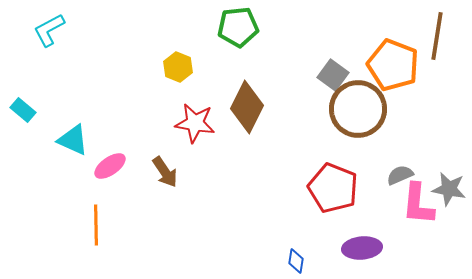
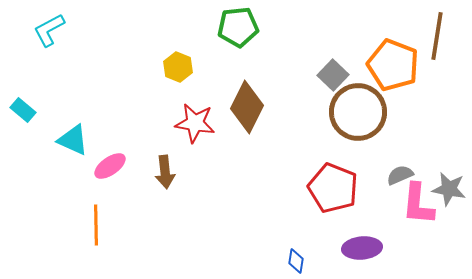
gray square: rotated 8 degrees clockwise
brown circle: moved 3 px down
brown arrow: rotated 28 degrees clockwise
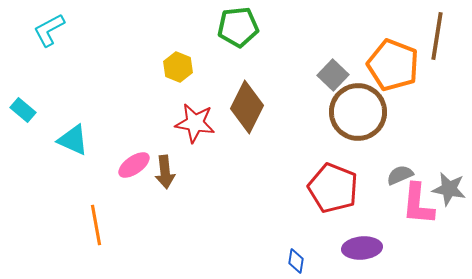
pink ellipse: moved 24 px right, 1 px up
orange line: rotated 9 degrees counterclockwise
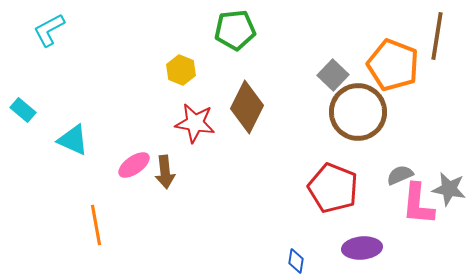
green pentagon: moved 3 px left, 3 px down
yellow hexagon: moved 3 px right, 3 px down
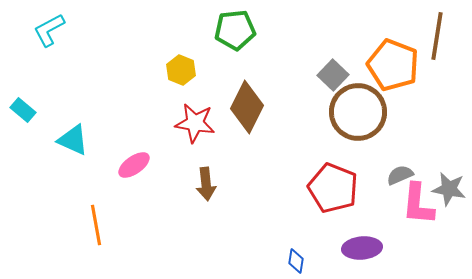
brown arrow: moved 41 px right, 12 px down
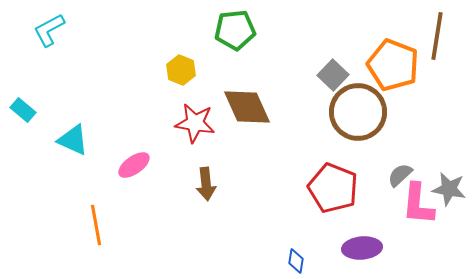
brown diamond: rotated 51 degrees counterclockwise
gray semicircle: rotated 20 degrees counterclockwise
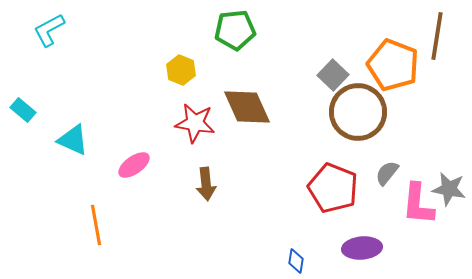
gray semicircle: moved 13 px left, 2 px up; rotated 8 degrees counterclockwise
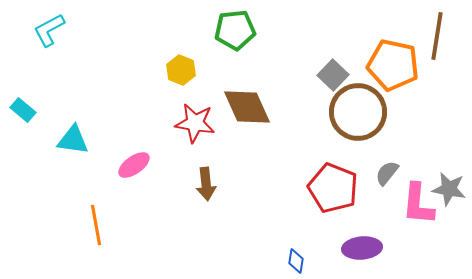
orange pentagon: rotated 9 degrees counterclockwise
cyan triangle: rotated 16 degrees counterclockwise
